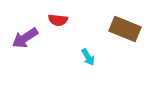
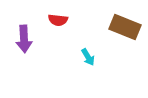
brown rectangle: moved 2 px up
purple arrow: moved 1 px left, 1 px down; rotated 60 degrees counterclockwise
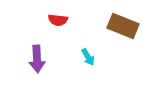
brown rectangle: moved 2 px left, 1 px up
purple arrow: moved 13 px right, 20 px down
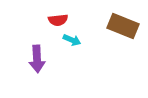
red semicircle: rotated 12 degrees counterclockwise
cyan arrow: moved 16 px left, 17 px up; rotated 36 degrees counterclockwise
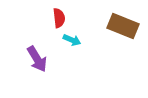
red semicircle: moved 1 px right, 2 px up; rotated 90 degrees counterclockwise
purple arrow: rotated 28 degrees counterclockwise
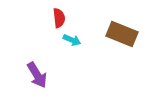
brown rectangle: moved 1 px left, 8 px down
purple arrow: moved 16 px down
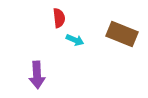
cyan arrow: moved 3 px right
purple arrow: rotated 28 degrees clockwise
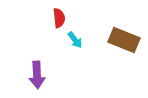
brown rectangle: moved 2 px right, 6 px down
cyan arrow: rotated 30 degrees clockwise
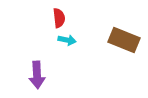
cyan arrow: moved 8 px left; rotated 42 degrees counterclockwise
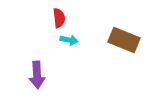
cyan arrow: moved 2 px right
